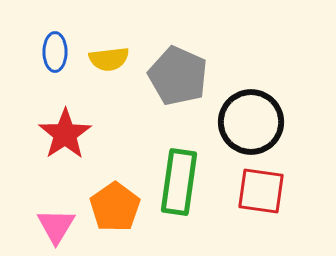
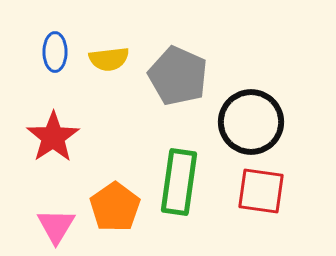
red star: moved 12 px left, 3 px down
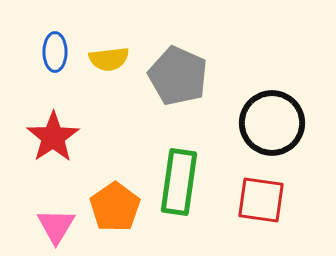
black circle: moved 21 px right, 1 px down
red square: moved 9 px down
